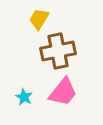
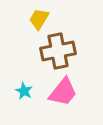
cyan star: moved 6 px up
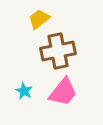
yellow trapezoid: rotated 20 degrees clockwise
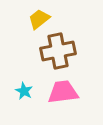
pink trapezoid: rotated 136 degrees counterclockwise
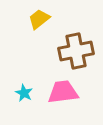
brown cross: moved 18 px right
cyan star: moved 2 px down
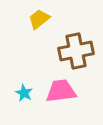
pink trapezoid: moved 2 px left, 1 px up
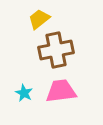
brown cross: moved 20 px left, 1 px up
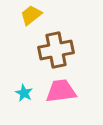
yellow trapezoid: moved 8 px left, 4 px up
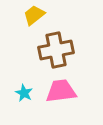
yellow trapezoid: moved 3 px right
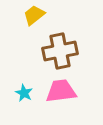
brown cross: moved 4 px right, 1 px down
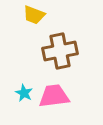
yellow trapezoid: rotated 120 degrees counterclockwise
pink trapezoid: moved 7 px left, 5 px down
